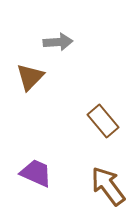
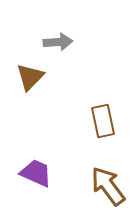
brown rectangle: rotated 28 degrees clockwise
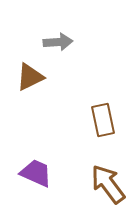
brown triangle: rotated 20 degrees clockwise
brown rectangle: moved 1 px up
brown arrow: moved 2 px up
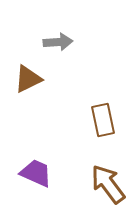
brown triangle: moved 2 px left, 2 px down
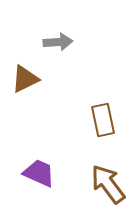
brown triangle: moved 3 px left
purple trapezoid: moved 3 px right
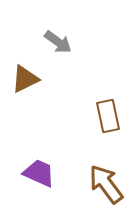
gray arrow: rotated 40 degrees clockwise
brown rectangle: moved 5 px right, 4 px up
brown arrow: moved 2 px left
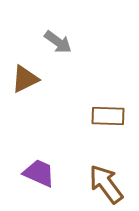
brown rectangle: rotated 76 degrees counterclockwise
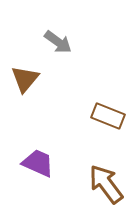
brown triangle: rotated 24 degrees counterclockwise
brown rectangle: rotated 20 degrees clockwise
purple trapezoid: moved 1 px left, 10 px up
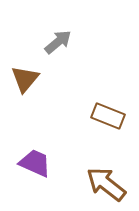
gray arrow: rotated 76 degrees counterclockwise
purple trapezoid: moved 3 px left
brown arrow: rotated 15 degrees counterclockwise
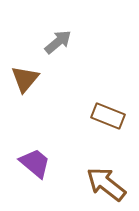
purple trapezoid: rotated 16 degrees clockwise
